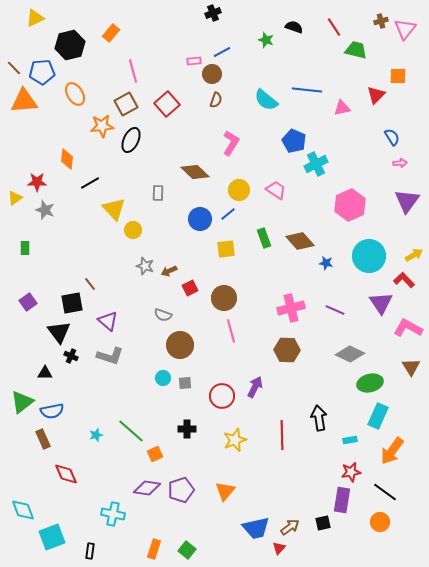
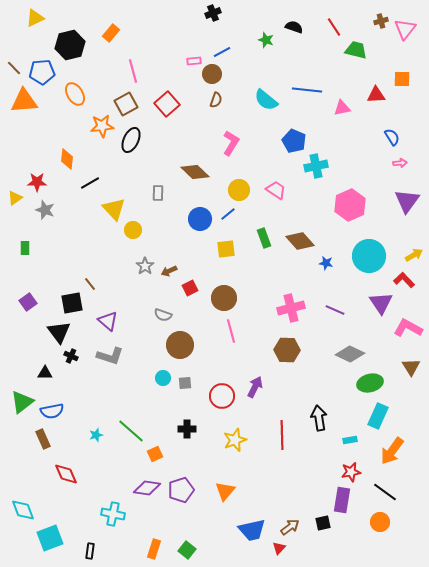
orange square at (398, 76): moved 4 px right, 3 px down
red triangle at (376, 95): rotated 42 degrees clockwise
cyan cross at (316, 164): moved 2 px down; rotated 15 degrees clockwise
gray star at (145, 266): rotated 18 degrees clockwise
blue trapezoid at (256, 528): moved 4 px left, 2 px down
cyan square at (52, 537): moved 2 px left, 1 px down
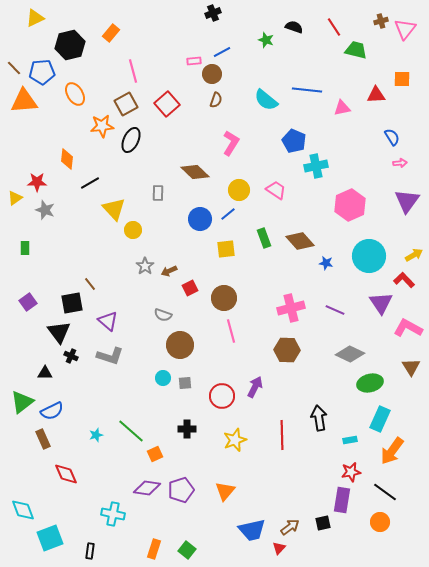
blue semicircle at (52, 411): rotated 15 degrees counterclockwise
cyan rectangle at (378, 416): moved 2 px right, 3 px down
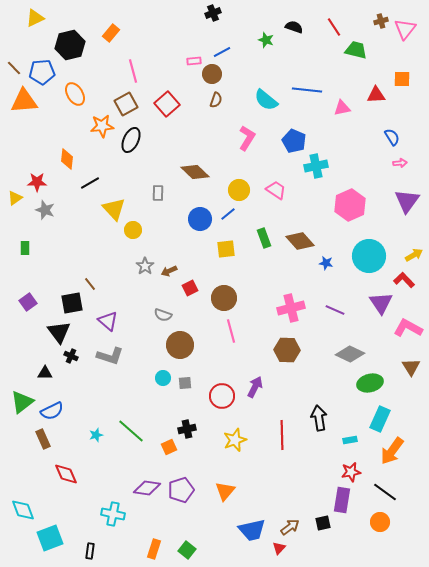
pink L-shape at (231, 143): moved 16 px right, 5 px up
black cross at (187, 429): rotated 12 degrees counterclockwise
orange square at (155, 454): moved 14 px right, 7 px up
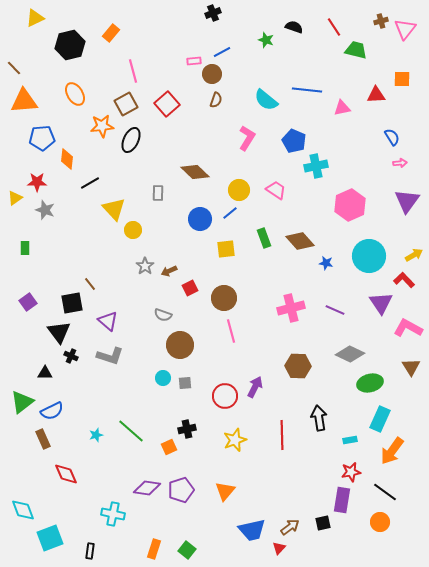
blue pentagon at (42, 72): moved 66 px down
blue line at (228, 214): moved 2 px right, 1 px up
brown hexagon at (287, 350): moved 11 px right, 16 px down
red circle at (222, 396): moved 3 px right
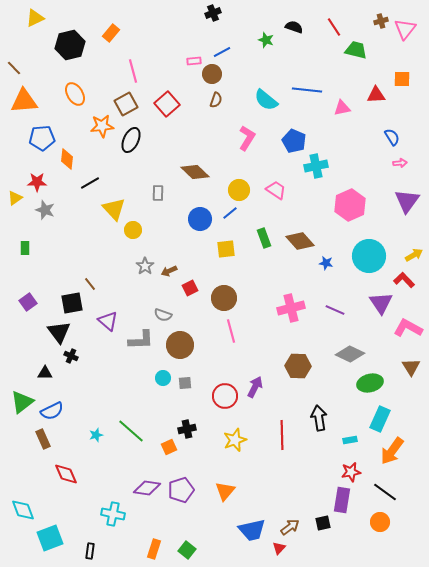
gray L-shape at (110, 356): moved 31 px right, 16 px up; rotated 20 degrees counterclockwise
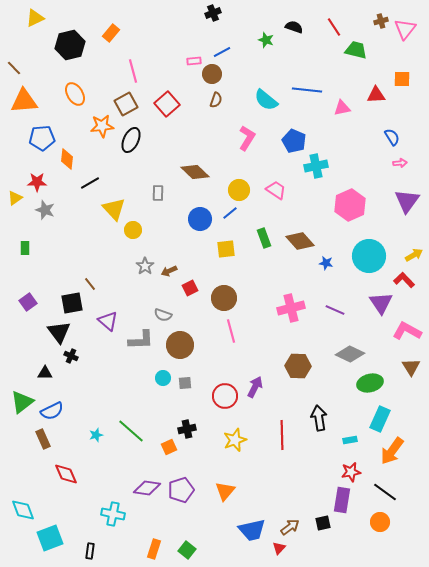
pink L-shape at (408, 328): moved 1 px left, 3 px down
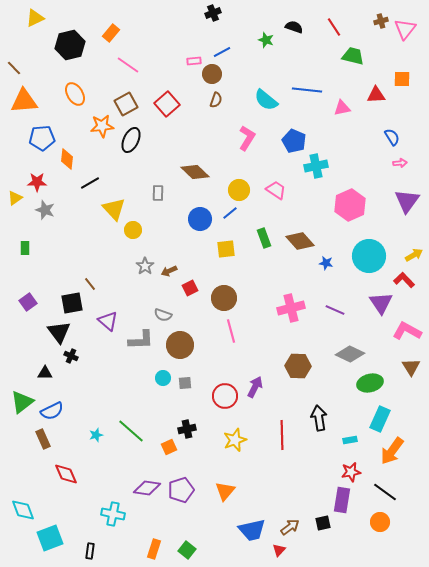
green trapezoid at (356, 50): moved 3 px left, 6 px down
pink line at (133, 71): moved 5 px left, 6 px up; rotated 40 degrees counterclockwise
red triangle at (279, 548): moved 2 px down
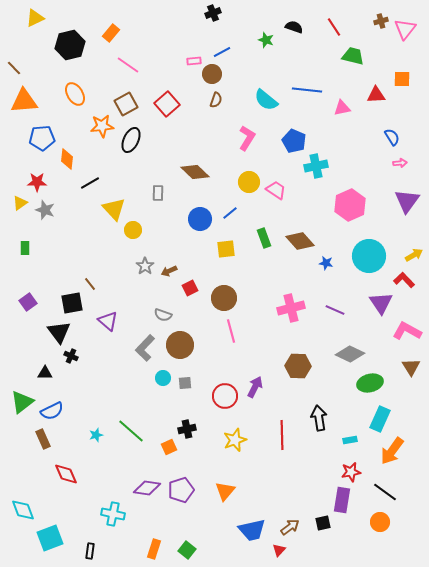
yellow circle at (239, 190): moved 10 px right, 8 px up
yellow triangle at (15, 198): moved 5 px right, 5 px down
gray L-shape at (141, 340): moved 4 px right, 8 px down; rotated 136 degrees clockwise
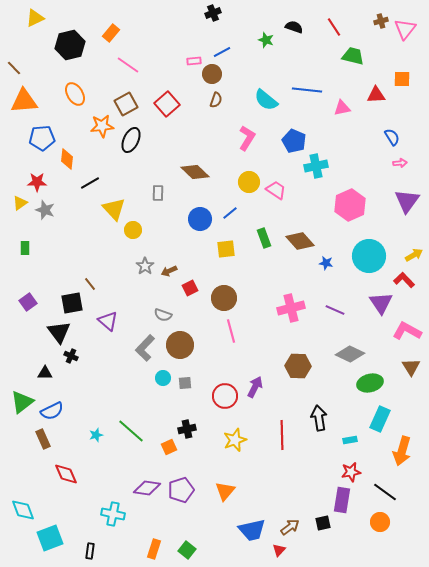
orange arrow at (392, 451): moved 10 px right; rotated 20 degrees counterclockwise
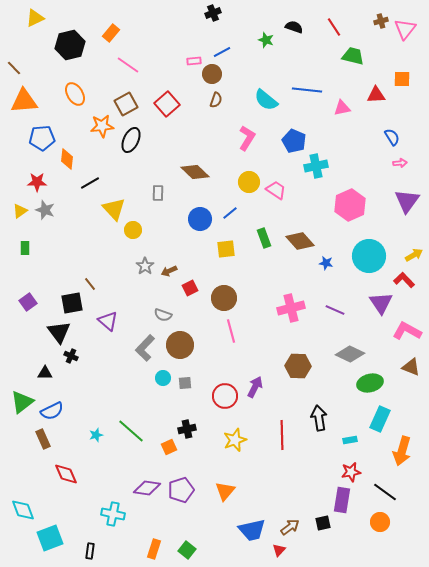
yellow triangle at (20, 203): moved 8 px down
brown triangle at (411, 367): rotated 36 degrees counterclockwise
